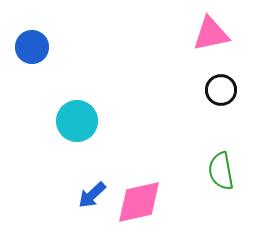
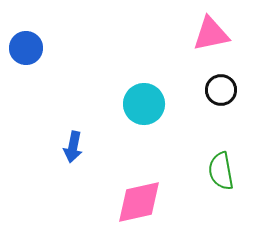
blue circle: moved 6 px left, 1 px down
cyan circle: moved 67 px right, 17 px up
blue arrow: moved 19 px left, 48 px up; rotated 36 degrees counterclockwise
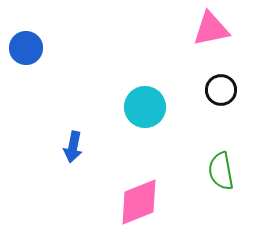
pink triangle: moved 5 px up
cyan circle: moved 1 px right, 3 px down
pink diamond: rotated 9 degrees counterclockwise
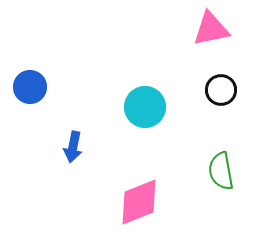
blue circle: moved 4 px right, 39 px down
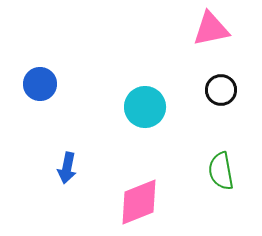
blue circle: moved 10 px right, 3 px up
blue arrow: moved 6 px left, 21 px down
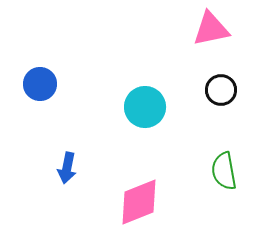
green semicircle: moved 3 px right
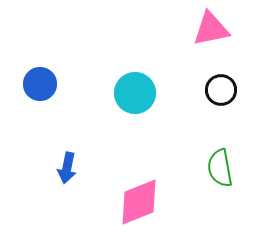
cyan circle: moved 10 px left, 14 px up
green semicircle: moved 4 px left, 3 px up
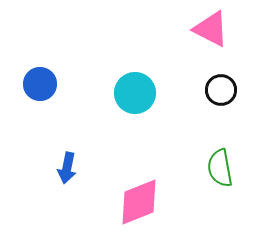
pink triangle: rotated 39 degrees clockwise
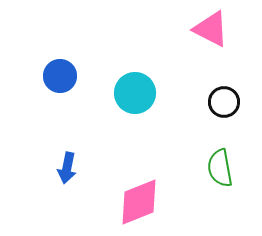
blue circle: moved 20 px right, 8 px up
black circle: moved 3 px right, 12 px down
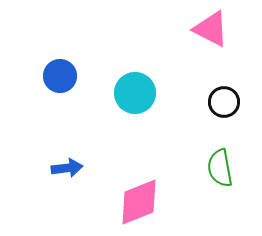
blue arrow: rotated 108 degrees counterclockwise
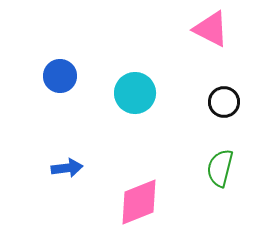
green semicircle: rotated 24 degrees clockwise
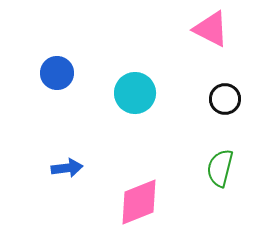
blue circle: moved 3 px left, 3 px up
black circle: moved 1 px right, 3 px up
